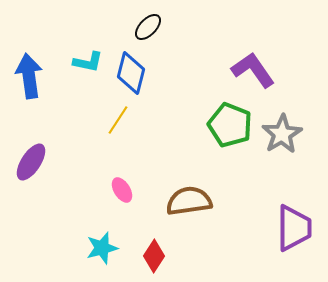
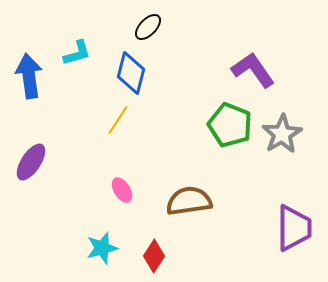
cyan L-shape: moved 11 px left, 9 px up; rotated 28 degrees counterclockwise
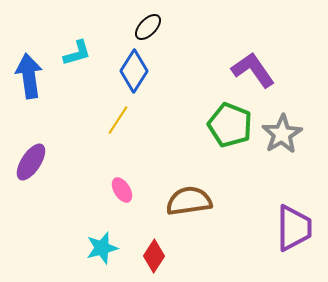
blue diamond: moved 3 px right, 2 px up; rotated 18 degrees clockwise
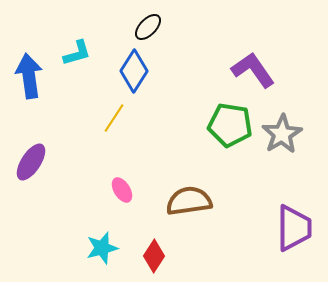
yellow line: moved 4 px left, 2 px up
green pentagon: rotated 12 degrees counterclockwise
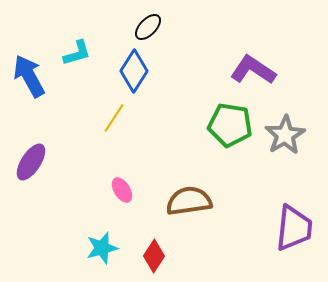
purple L-shape: rotated 21 degrees counterclockwise
blue arrow: rotated 21 degrees counterclockwise
gray star: moved 3 px right, 1 px down
purple trapezoid: rotated 6 degrees clockwise
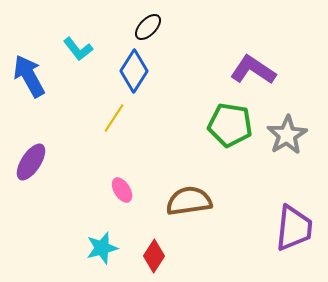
cyan L-shape: moved 1 px right, 4 px up; rotated 68 degrees clockwise
gray star: moved 2 px right
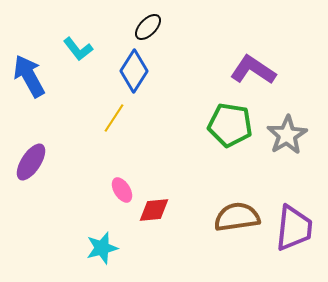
brown semicircle: moved 48 px right, 16 px down
red diamond: moved 46 px up; rotated 52 degrees clockwise
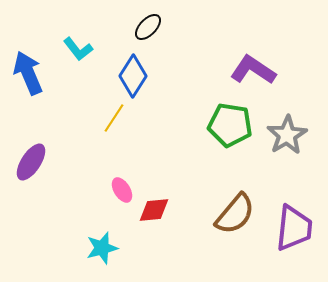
blue diamond: moved 1 px left, 5 px down
blue arrow: moved 1 px left, 3 px up; rotated 6 degrees clockwise
brown semicircle: moved 2 px left, 3 px up; rotated 138 degrees clockwise
